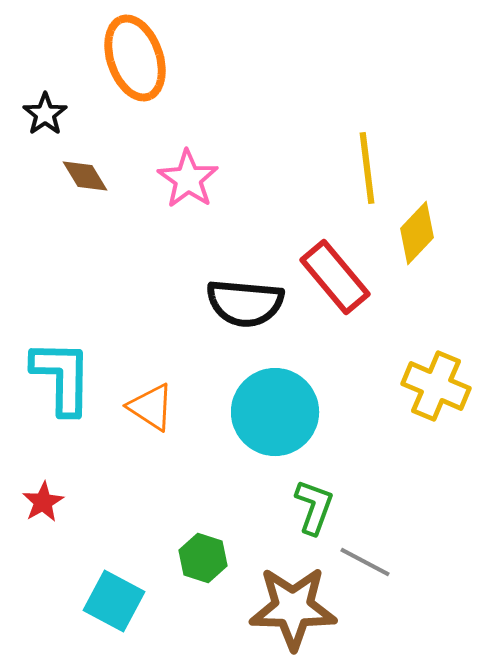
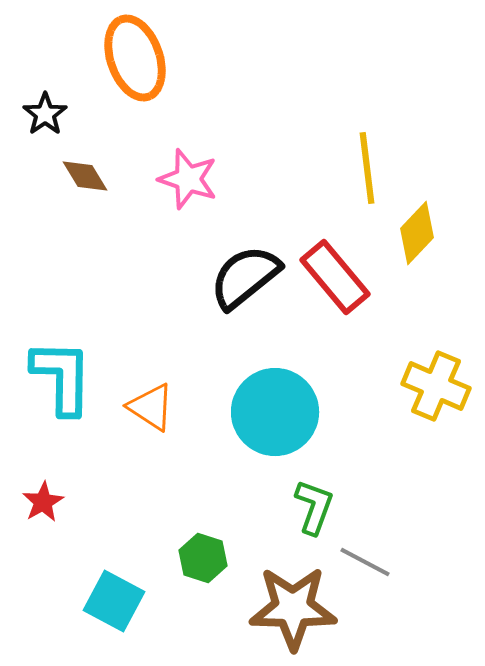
pink star: rotated 16 degrees counterclockwise
black semicircle: moved 26 px up; rotated 136 degrees clockwise
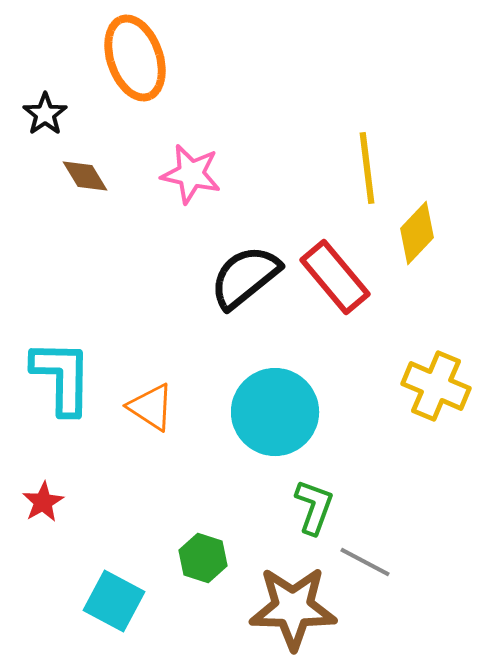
pink star: moved 3 px right, 5 px up; rotated 6 degrees counterclockwise
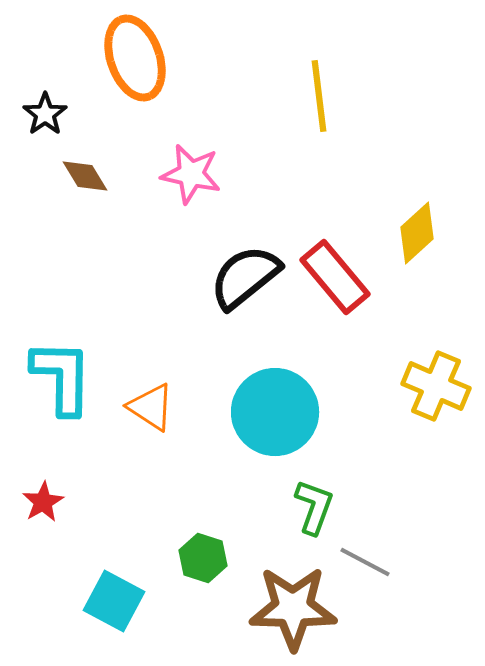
yellow line: moved 48 px left, 72 px up
yellow diamond: rotated 4 degrees clockwise
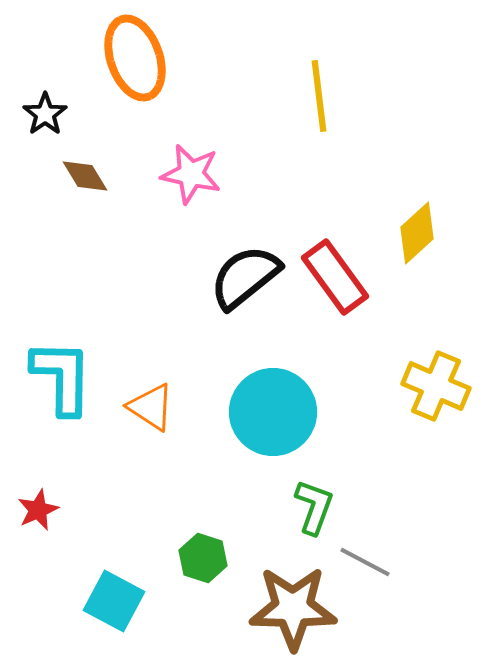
red rectangle: rotated 4 degrees clockwise
cyan circle: moved 2 px left
red star: moved 5 px left, 8 px down; rotated 6 degrees clockwise
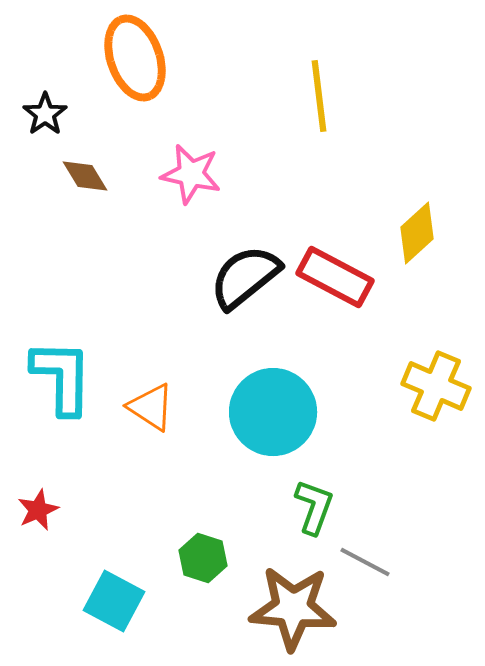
red rectangle: rotated 26 degrees counterclockwise
brown star: rotated 4 degrees clockwise
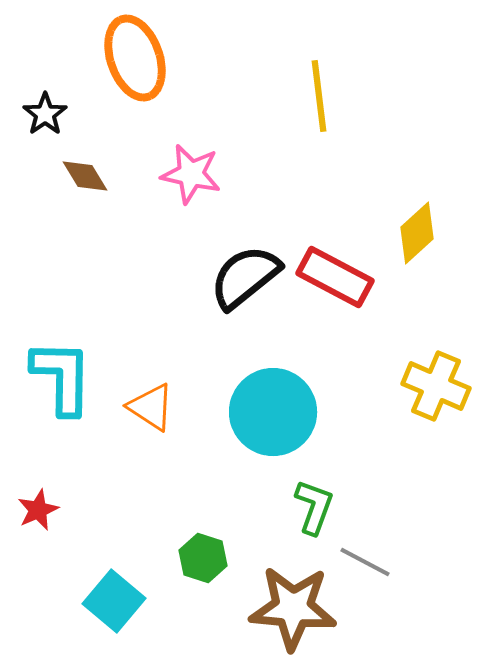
cyan square: rotated 12 degrees clockwise
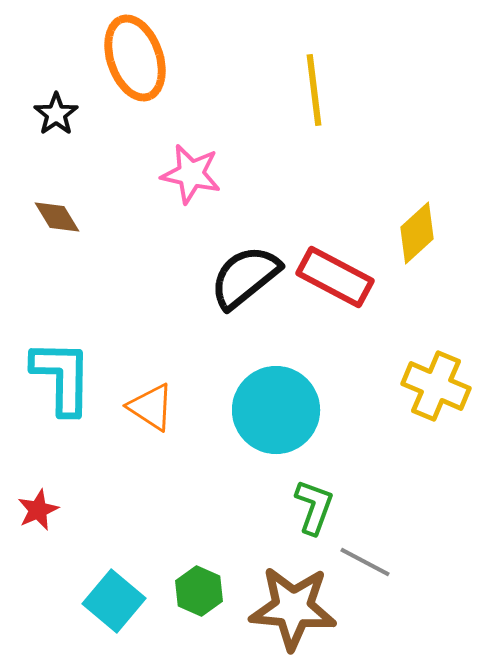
yellow line: moved 5 px left, 6 px up
black star: moved 11 px right
brown diamond: moved 28 px left, 41 px down
cyan circle: moved 3 px right, 2 px up
green hexagon: moved 4 px left, 33 px down; rotated 6 degrees clockwise
